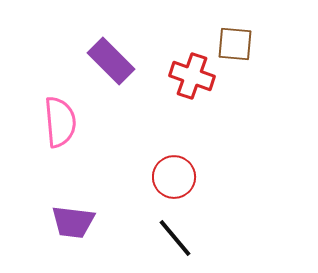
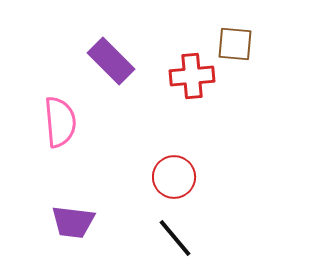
red cross: rotated 24 degrees counterclockwise
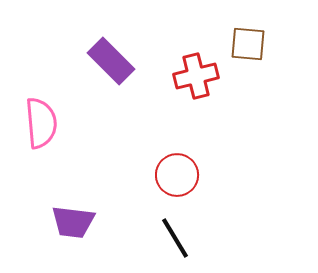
brown square: moved 13 px right
red cross: moved 4 px right; rotated 9 degrees counterclockwise
pink semicircle: moved 19 px left, 1 px down
red circle: moved 3 px right, 2 px up
black line: rotated 9 degrees clockwise
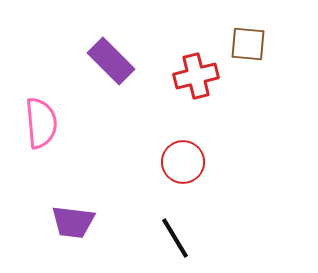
red circle: moved 6 px right, 13 px up
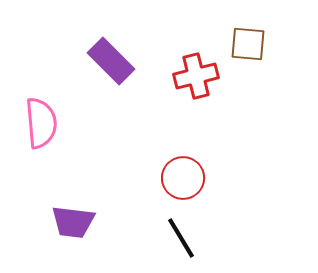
red circle: moved 16 px down
black line: moved 6 px right
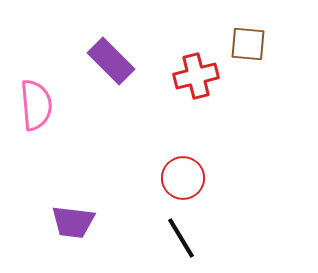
pink semicircle: moved 5 px left, 18 px up
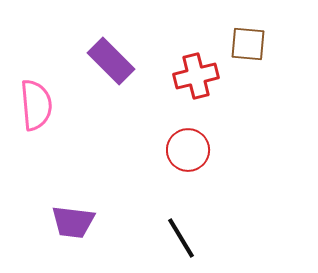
red circle: moved 5 px right, 28 px up
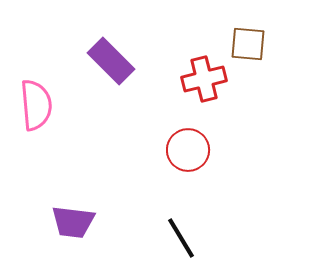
red cross: moved 8 px right, 3 px down
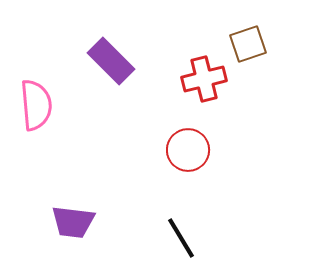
brown square: rotated 24 degrees counterclockwise
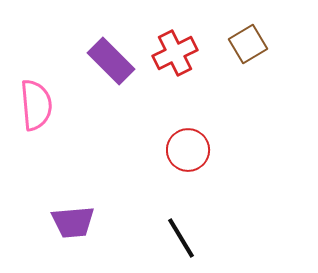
brown square: rotated 12 degrees counterclockwise
red cross: moved 29 px left, 26 px up; rotated 12 degrees counterclockwise
purple trapezoid: rotated 12 degrees counterclockwise
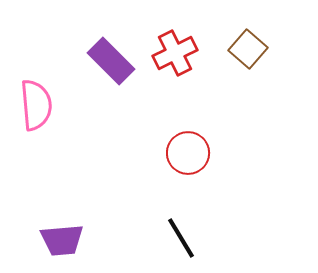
brown square: moved 5 px down; rotated 18 degrees counterclockwise
red circle: moved 3 px down
purple trapezoid: moved 11 px left, 18 px down
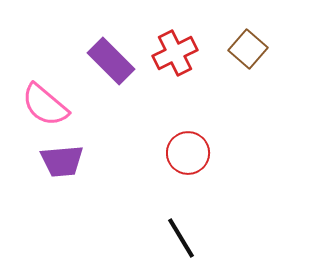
pink semicircle: moved 9 px right; rotated 135 degrees clockwise
purple trapezoid: moved 79 px up
